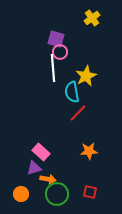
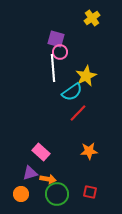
cyan semicircle: rotated 115 degrees counterclockwise
purple triangle: moved 4 px left, 5 px down
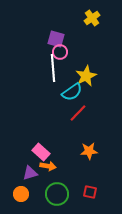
orange arrow: moved 13 px up
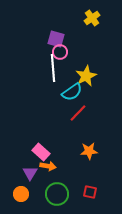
purple triangle: rotated 42 degrees counterclockwise
